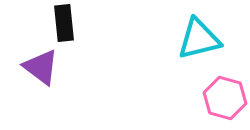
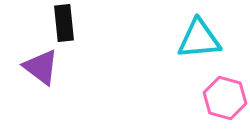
cyan triangle: rotated 9 degrees clockwise
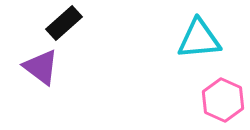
black rectangle: rotated 54 degrees clockwise
pink hexagon: moved 2 px left, 2 px down; rotated 9 degrees clockwise
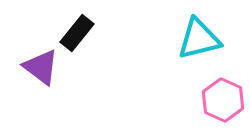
black rectangle: moved 13 px right, 10 px down; rotated 9 degrees counterclockwise
cyan triangle: rotated 9 degrees counterclockwise
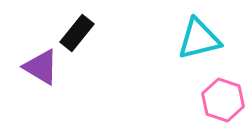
purple triangle: rotated 6 degrees counterclockwise
pink hexagon: rotated 6 degrees counterclockwise
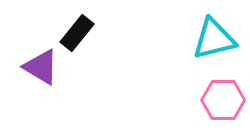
cyan triangle: moved 15 px right
pink hexagon: rotated 18 degrees counterclockwise
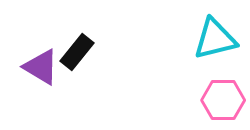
black rectangle: moved 19 px down
cyan triangle: moved 1 px right
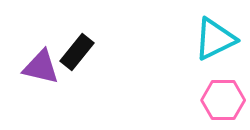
cyan triangle: rotated 12 degrees counterclockwise
purple triangle: rotated 18 degrees counterclockwise
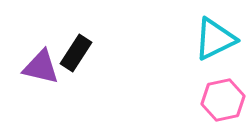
black rectangle: moved 1 px left, 1 px down; rotated 6 degrees counterclockwise
pink hexagon: rotated 12 degrees counterclockwise
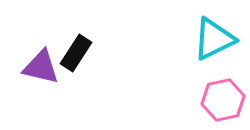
cyan triangle: moved 1 px left
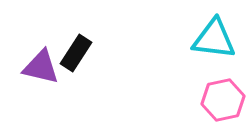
cyan triangle: rotated 33 degrees clockwise
